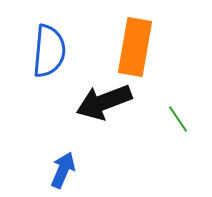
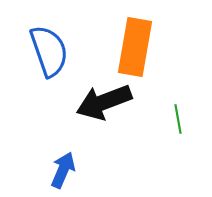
blue semicircle: rotated 24 degrees counterclockwise
green line: rotated 24 degrees clockwise
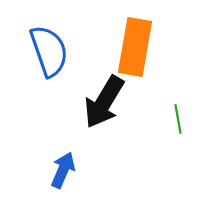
black arrow: rotated 38 degrees counterclockwise
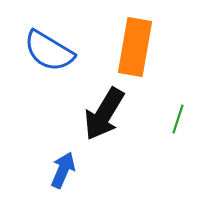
blue semicircle: rotated 140 degrees clockwise
black arrow: moved 12 px down
green line: rotated 28 degrees clockwise
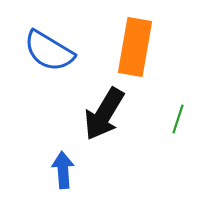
blue arrow: rotated 27 degrees counterclockwise
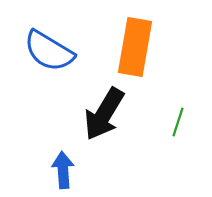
green line: moved 3 px down
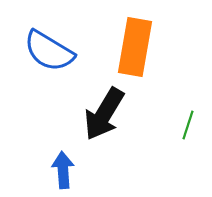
green line: moved 10 px right, 3 px down
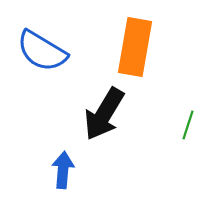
blue semicircle: moved 7 px left
blue arrow: rotated 9 degrees clockwise
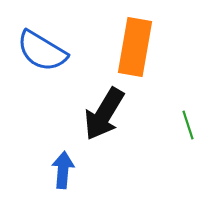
green line: rotated 36 degrees counterclockwise
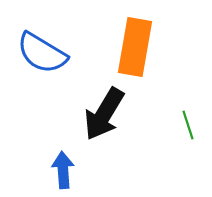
blue semicircle: moved 2 px down
blue arrow: rotated 9 degrees counterclockwise
